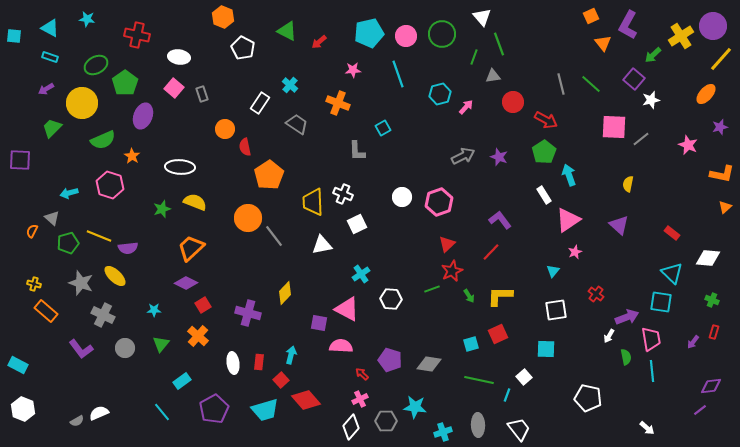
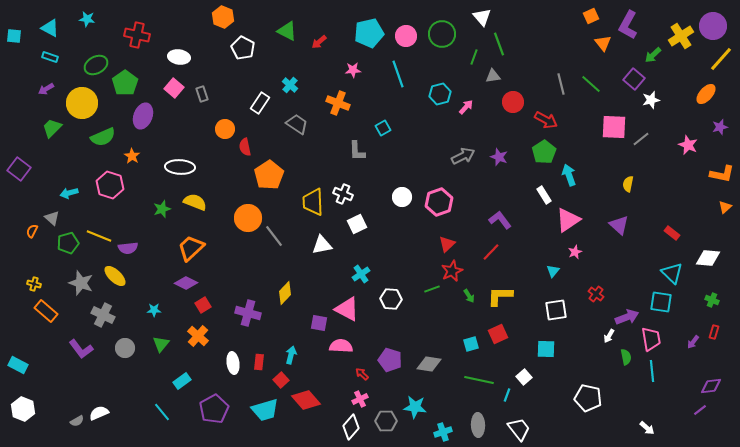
green semicircle at (103, 140): moved 3 px up
purple square at (20, 160): moved 1 px left, 9 px down; rotated 35 degrees clockwise
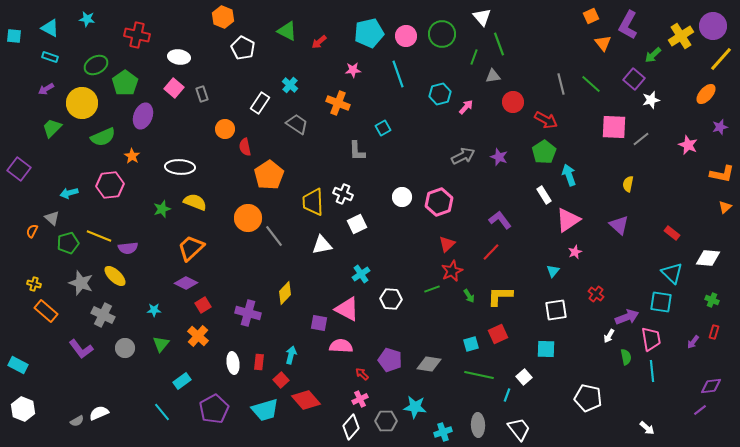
pink hexagon at (110, 185): rotated 24 degrees counterclockwise
green line at (479, 380): moved 5 px up
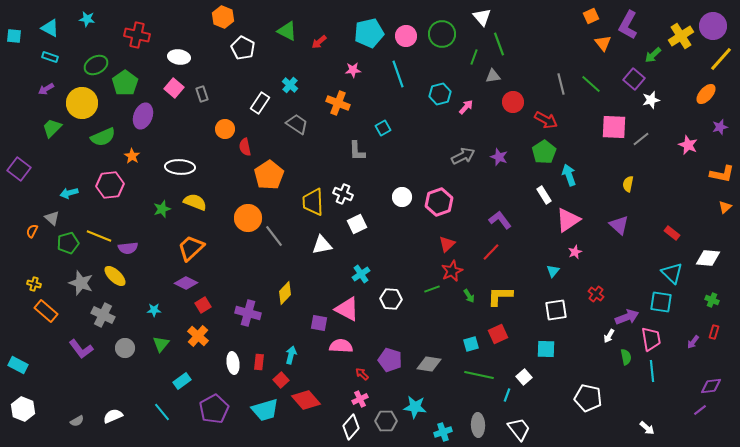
white semicircle at (99, 413): moved 14 px right, 3 px down
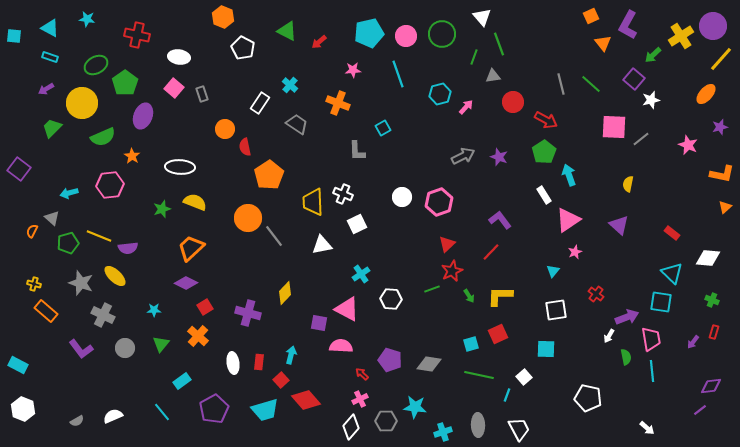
red square at (203, 305): moved 2 px right, 2 px down
white trapezoid at (519, 429): rotated 10 degrees clockwise
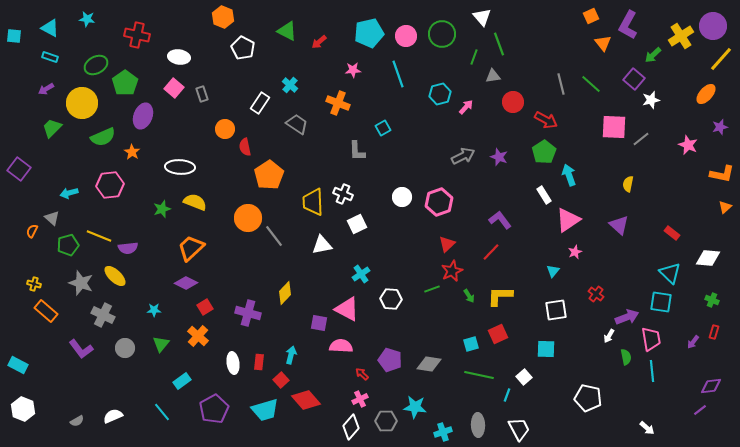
orange star at (132, 156): moved 4 px up
green pentagon at (68, 243): moved 2 px down
cyan triangle at (672, 273): moved 2 px left
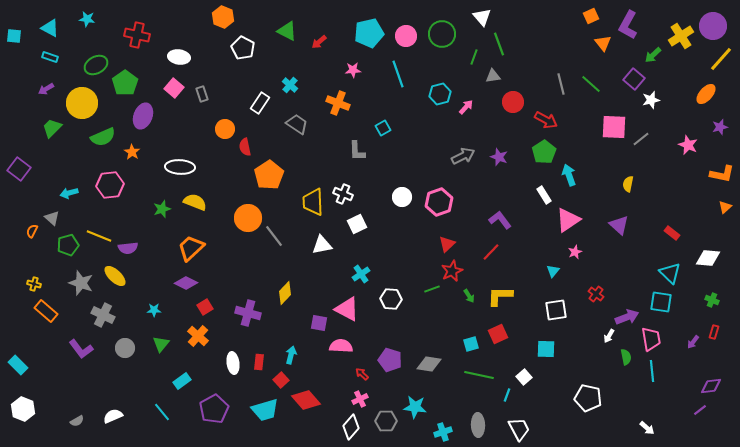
cyan rectangle at (18, 365): rotated 18 degrees clockwise
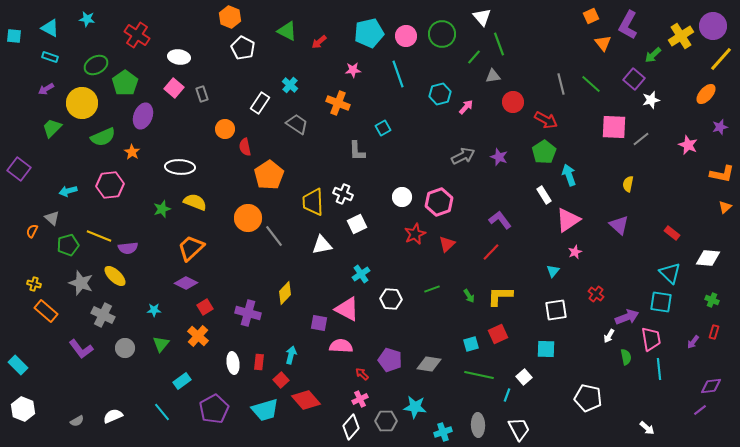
orange hexagon at (223, 17): moved 7 px right
red cross at (137, 35): rotated 20 degrees clockwise
green line at (474, 57): rotated 21 degrees clockwise
cyan arrow at (69, 193): moved 1 px left, 2 px up
red star at (452, 271): moved 37 px left, 37 px up
cyan line at (652, 371): moved 7 px right, 2 px up
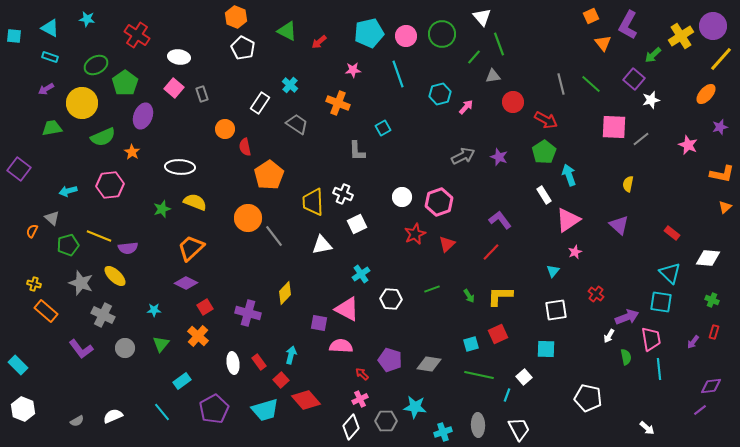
orange hexagon at (230, 17): moved 6 px right
green trapezoid at (52, 128): rotated 35 degrees clockwise
red rectangle at (259, 362): rotated 42 degrees counterclockwise
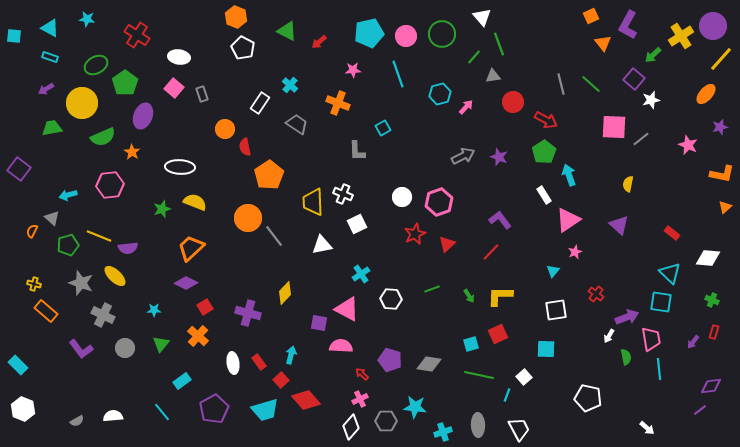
cyan arrow at (68, 191): moved 4 px down
white semicircle at (113, 416): rotated 18 degrees clockwise
